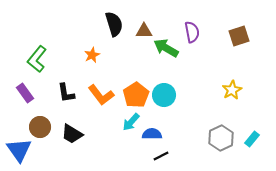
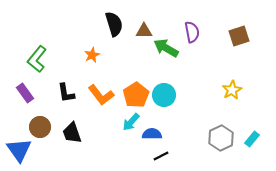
black trapezoid: moved 1 px up; rotated 40 degrees clockwise
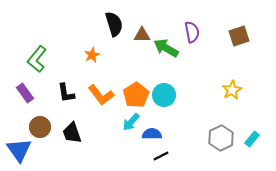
brown triangle: moved 2 px left, 4 px down
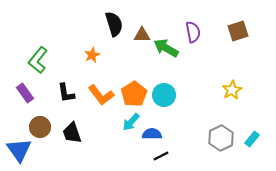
purple semicircle: moved 1 px right
brown square: moved 1 px left, 5 px up
green L-shape: moved 1 px right, 1 px down
orange pentagon: moved 2 px left, 1 px up
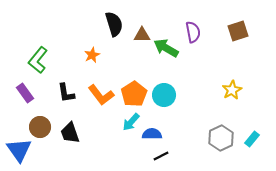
black trapezoid: moved 2 px left
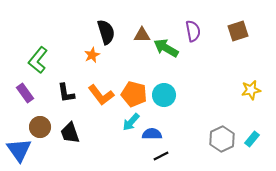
black semicircle: moved 8 px left, 8 px down
purple semicircle: moved 1 px up
yellow star: moved 19 px right; rotated 18 degrees clockwise
orange pentagon: rotated 25 degrees counterclockwise
gray hexagon: moved 1 px right, 1 px down
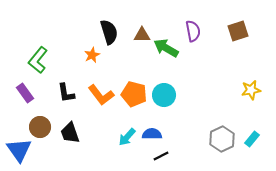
black semicircle: moved 3 px right
cyan arrow: moved 4 px left, 15 px down
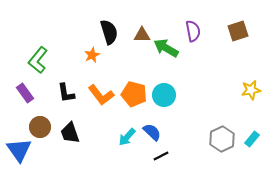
blue semicircle: moved 2 px up; rotated 42 degrees clockwise
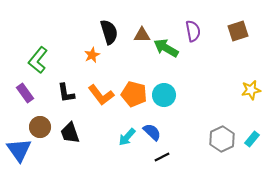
black line: moved 1 px right, 1 px down
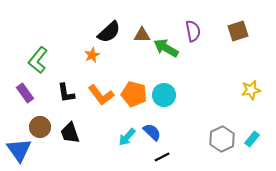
black semicircle: rotated 65 degrees clockwise
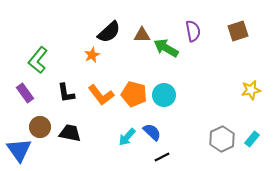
black trapezoid: rotated 120 degrees clockwise
